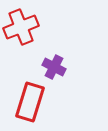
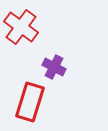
red cross: rotated 32 degrees counterclockwise
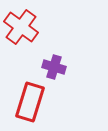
purple cross: rotated 10 degrees counterclockwise
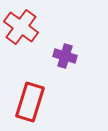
purple cross: moved 11 px right, 11 px up
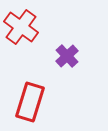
purple cross: moved 2 px right; rotated 30 degrees clockwise
